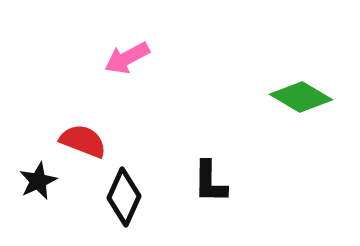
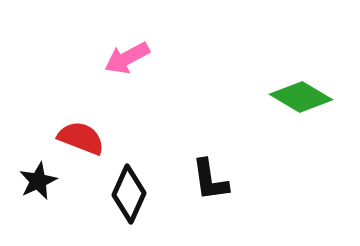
red semicircle: moved 2 px left, 3 px up
black L-shape: moved 2 px up; rotated 9 degrees counterclockwise
black diamond: moved 5 px right, 3 px up
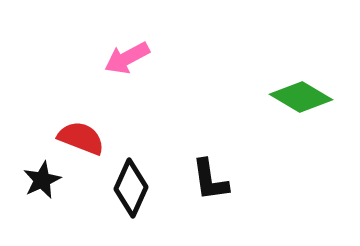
black star: moved 4 px right, 1 px up
black diamond: moved 2 px right, 6 px up
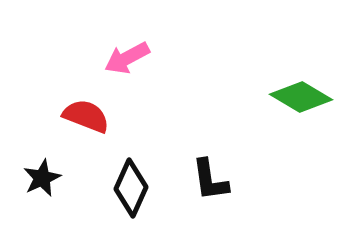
red semicircle: moved 5 px right, 22 px up
black star: moved 2 px up
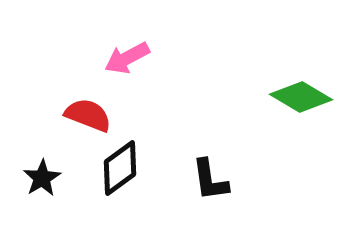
red semicircle: moved 2 px right, 1 px up
black star: rotated 6 degrees counterclockwise
black diamond: moved 11 px left, 20 px up; rotated 30 degrees clockwise
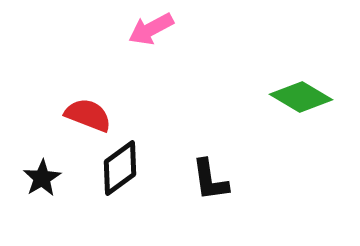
pink arrow: moved 24 px right, 29 px up
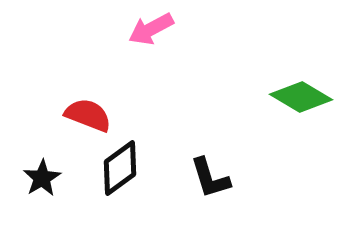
black L-shape: moved 2 px up; rotated 9 degrees counterclockwise
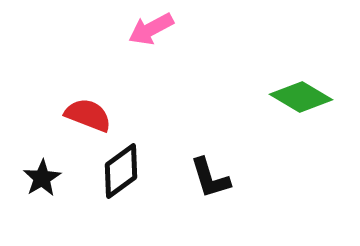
black diamond: moved 1 px right, 3 px down
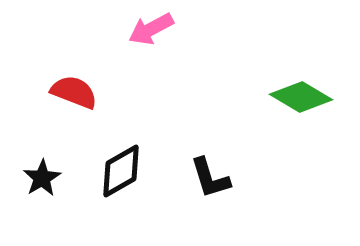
red semicircle: moved 14 px left, 23 px up
black diamond: rotated 6 degrees clockwise
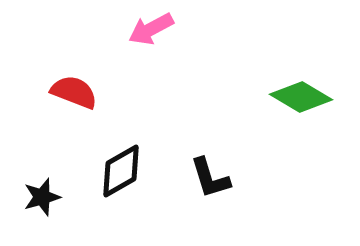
black star: moved 19 px down; rotated 15 degrees clockwise
